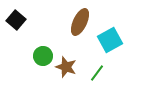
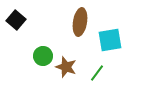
brown ellipse: rotated 16 degrees counterclockwise
cyan square: rotated 20 degrees clockwise
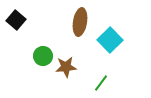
cyan square: rotated 35 degrees counterclockwise
brown star: rotated 25 degrees counterclockwise
green line: moved 4 px right, 10 px down
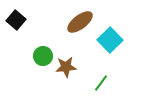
brown ellipse: rotated 44 degrees clockwise
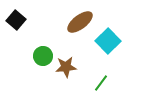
cyan square: moved 2 px left, 1 px down
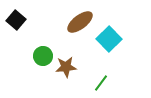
cyan square: moved 1 px right, 2 px up
